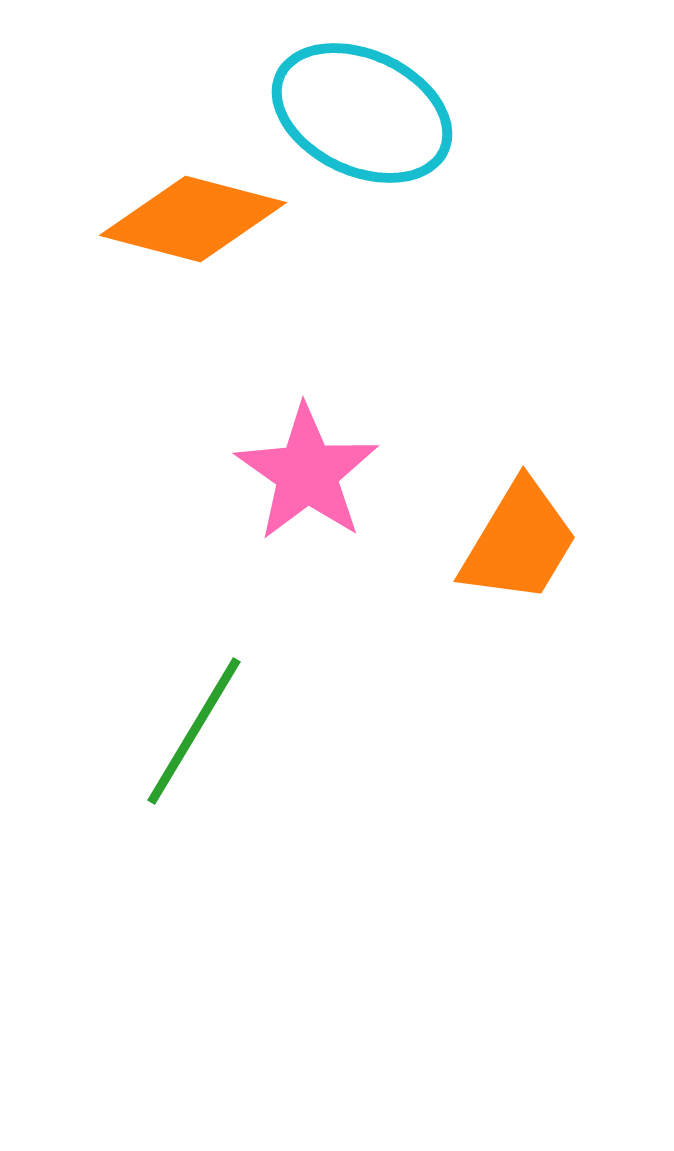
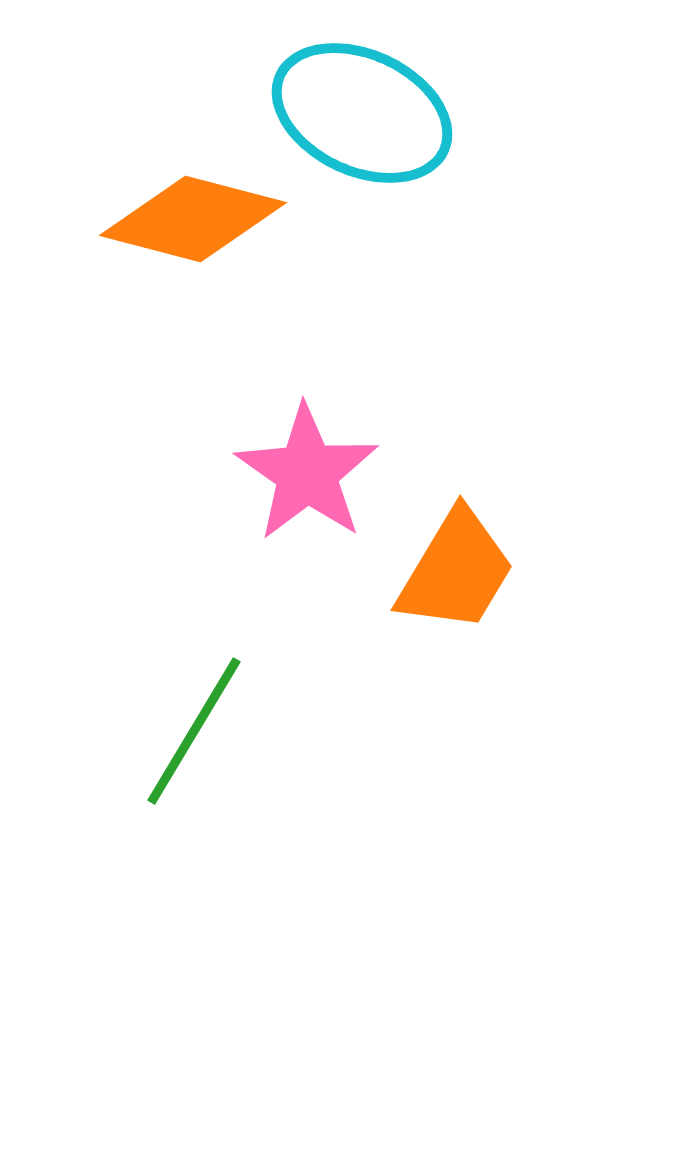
orange trapezoid: moved 63 px left, 29 px down
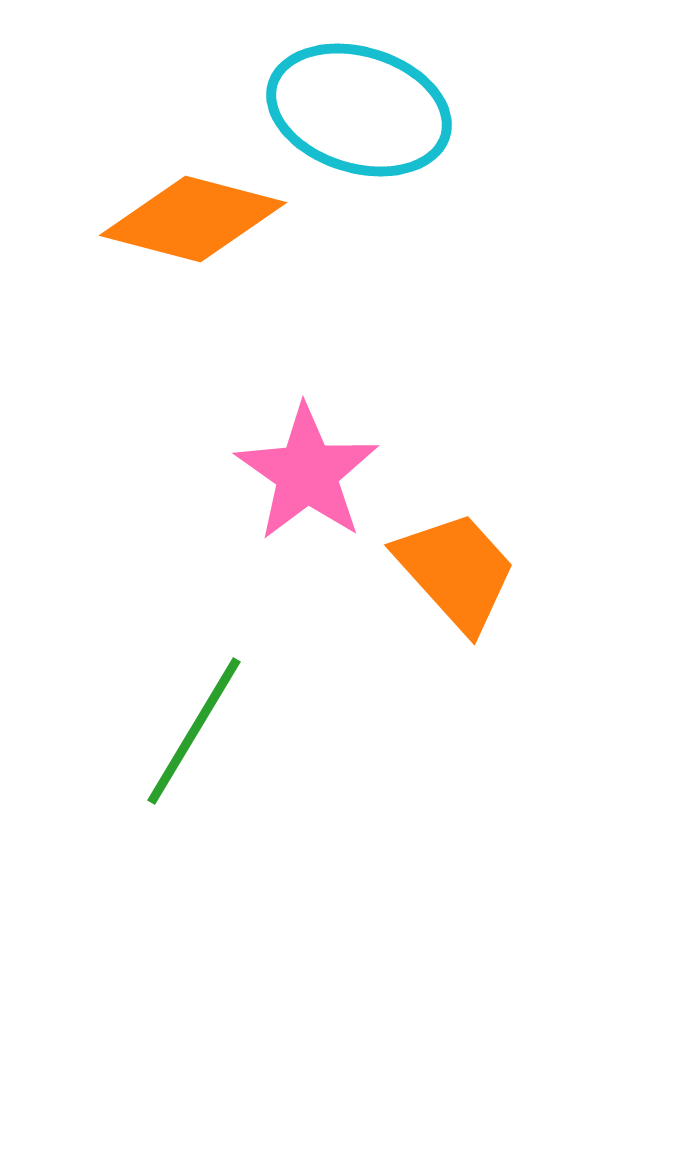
cyan ellipse: moved 3 px left, 3 px up; rotated 8 degrees counterclockwise
orange trapezoid: rotated 73 degrees counterclockwise
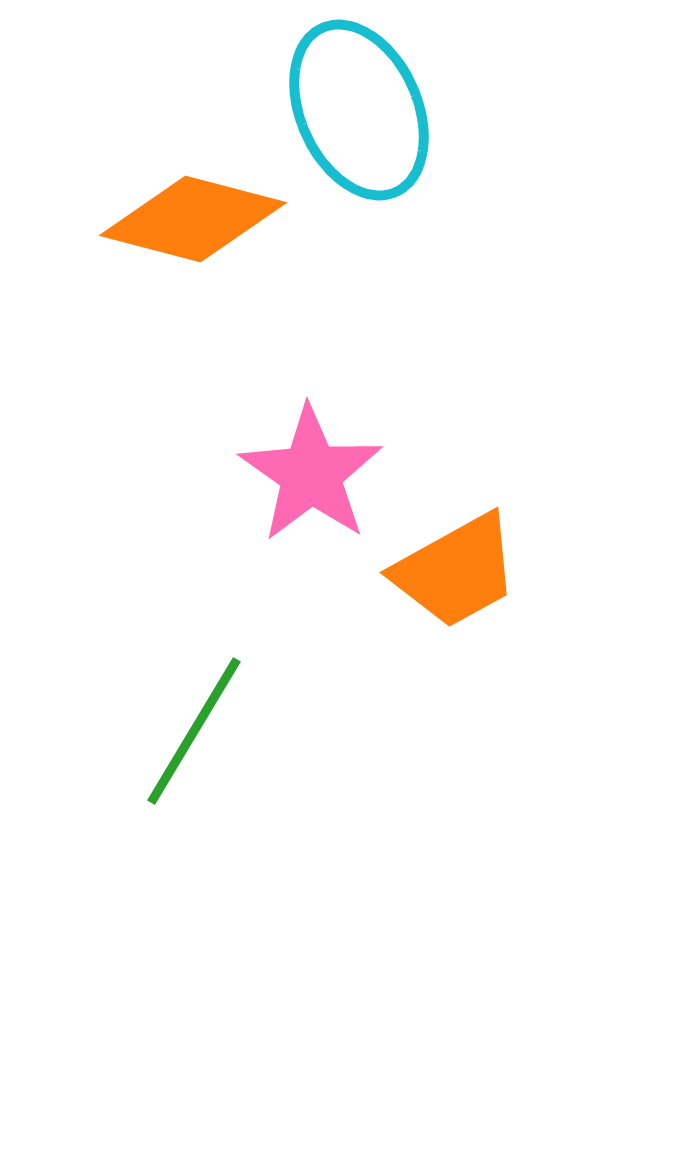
cyan ellipse: rotated 49 degrees clockwise
pink star: moved 4 px right, 1 px down
orange trapezoid: rotated 103 degrees clockwise
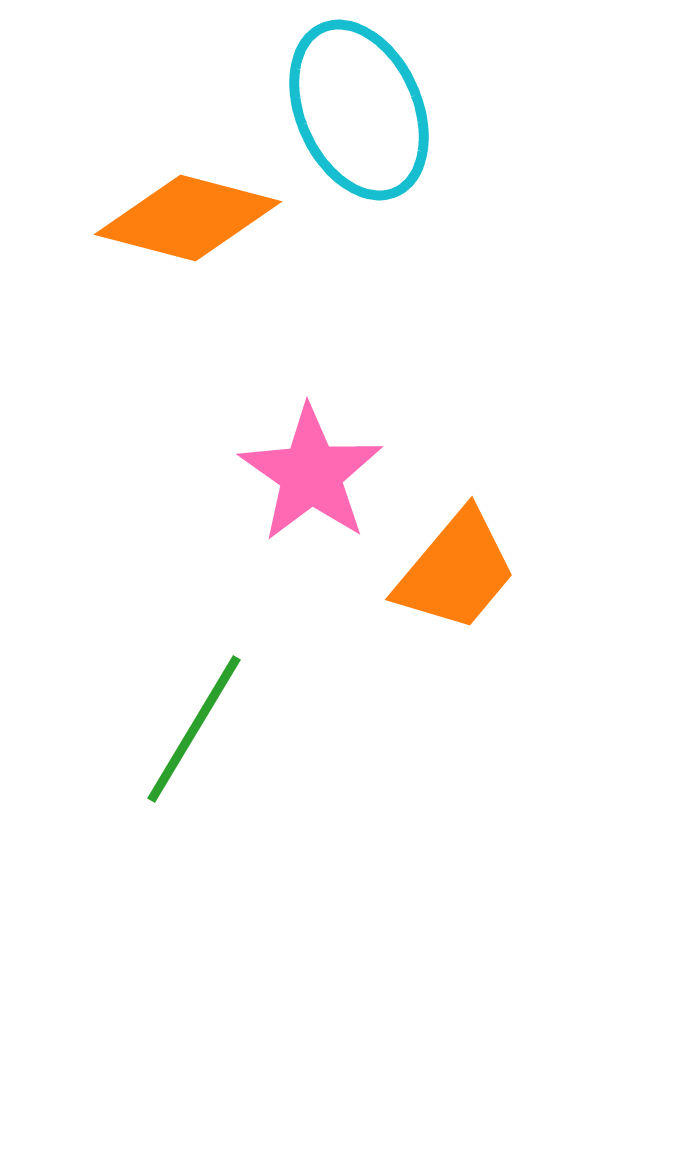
orange diamond: moved 5 px left, 1 px up
orange trapezoid: rotated 21 degrees counterclockwise
green line: moved 2 px up
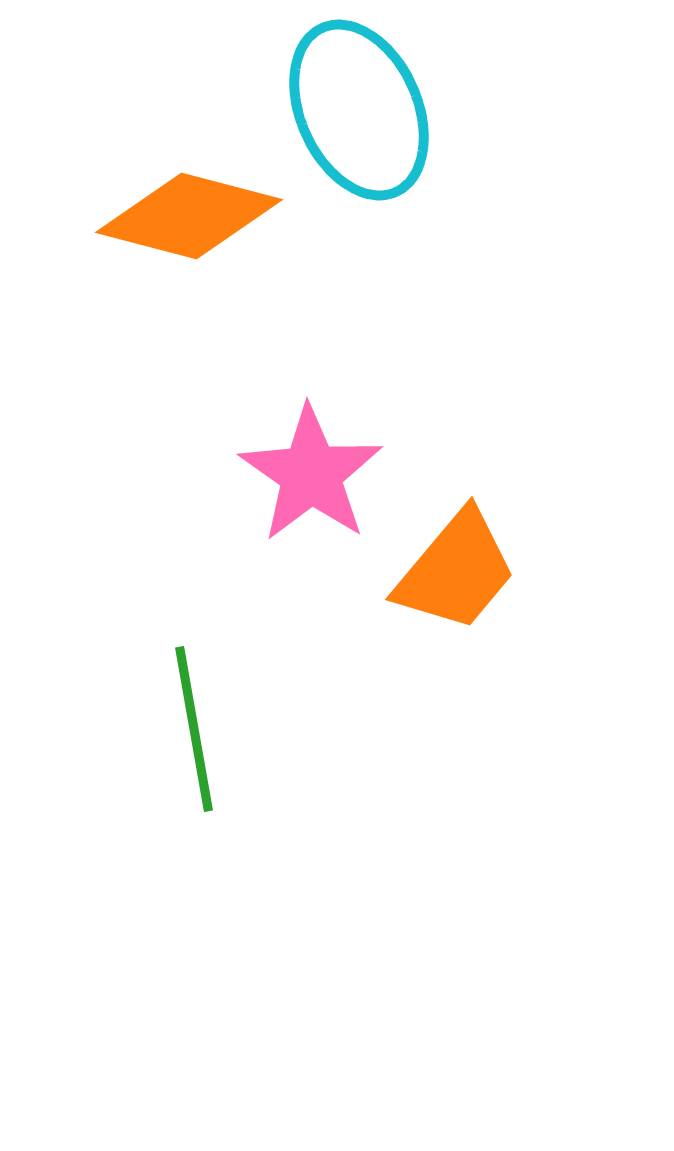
orange diamond: moved 1 px right, 2 px up
green line: rotated 41 degrees counterclockwise
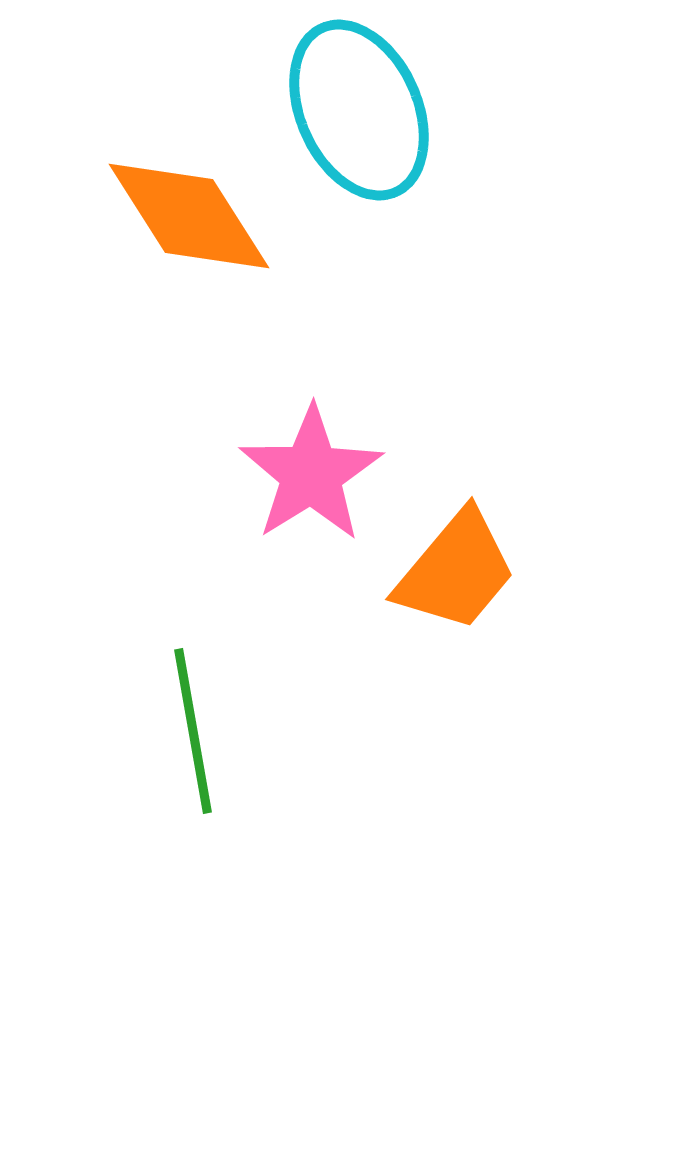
orange diamond: rotated 43 degrees clockwise
pink star: rotated 5 degrees clockwise
green line: moved 1 px left, 2 px down
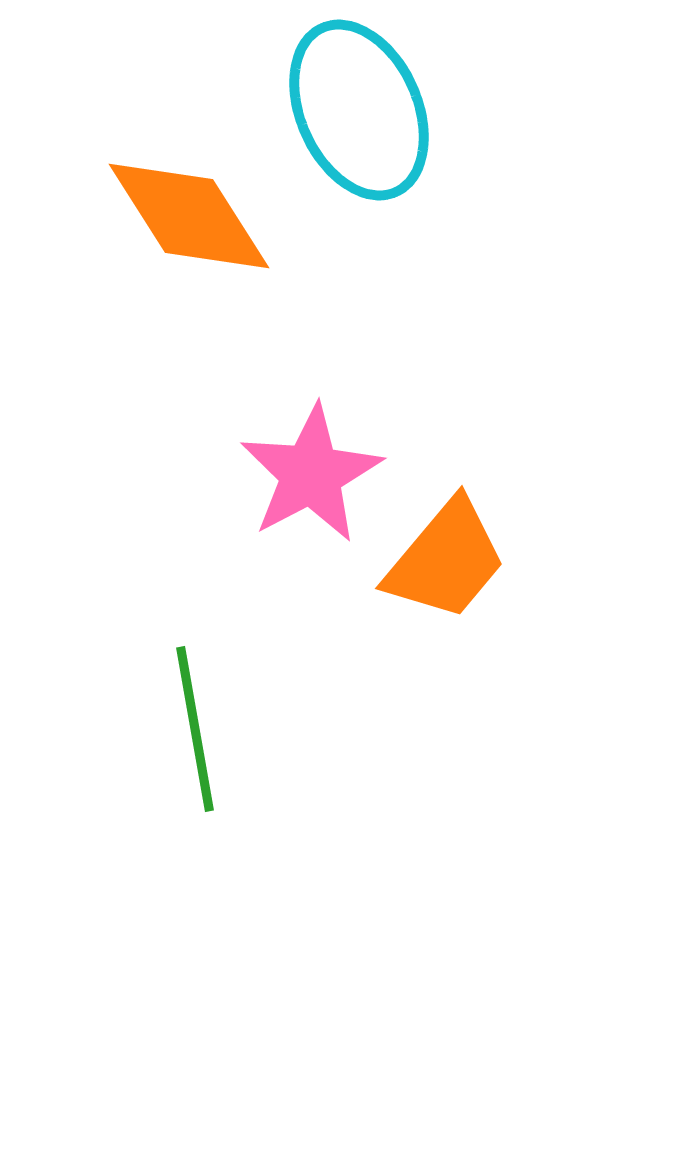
pink star: rotated 4 degrees clockwise
orange trapezoid: moved 10 px left, 11 px up
green line: moved 2 px right, 2 px up
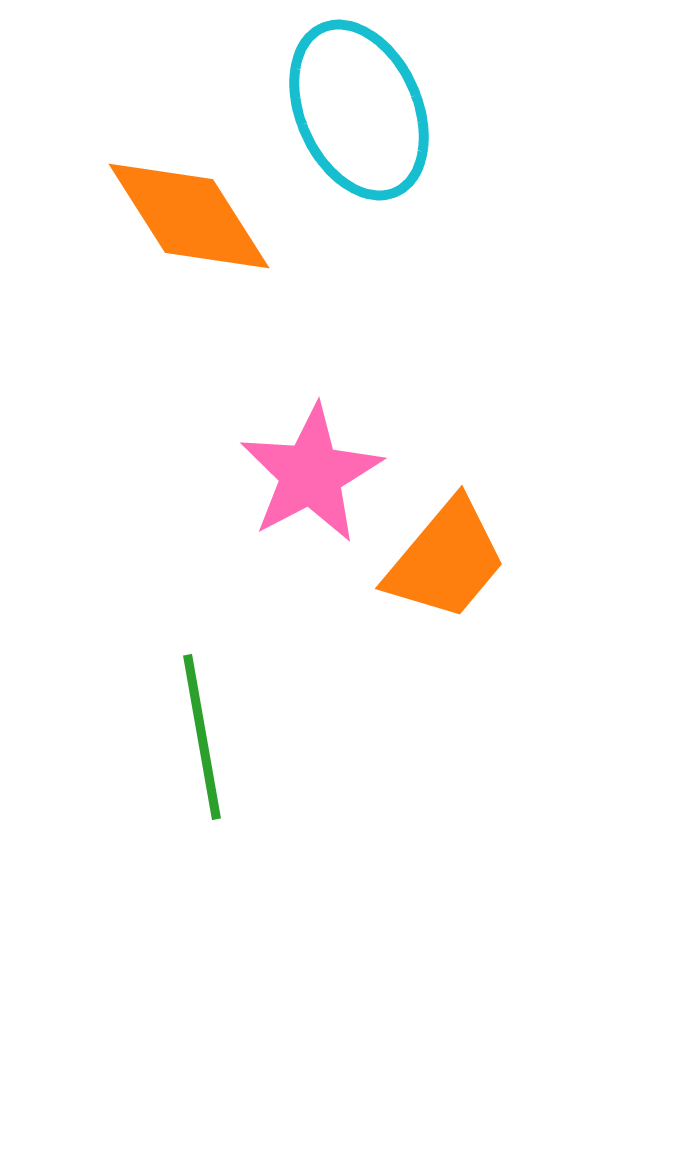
green line: moved 7 px right, 8 px down
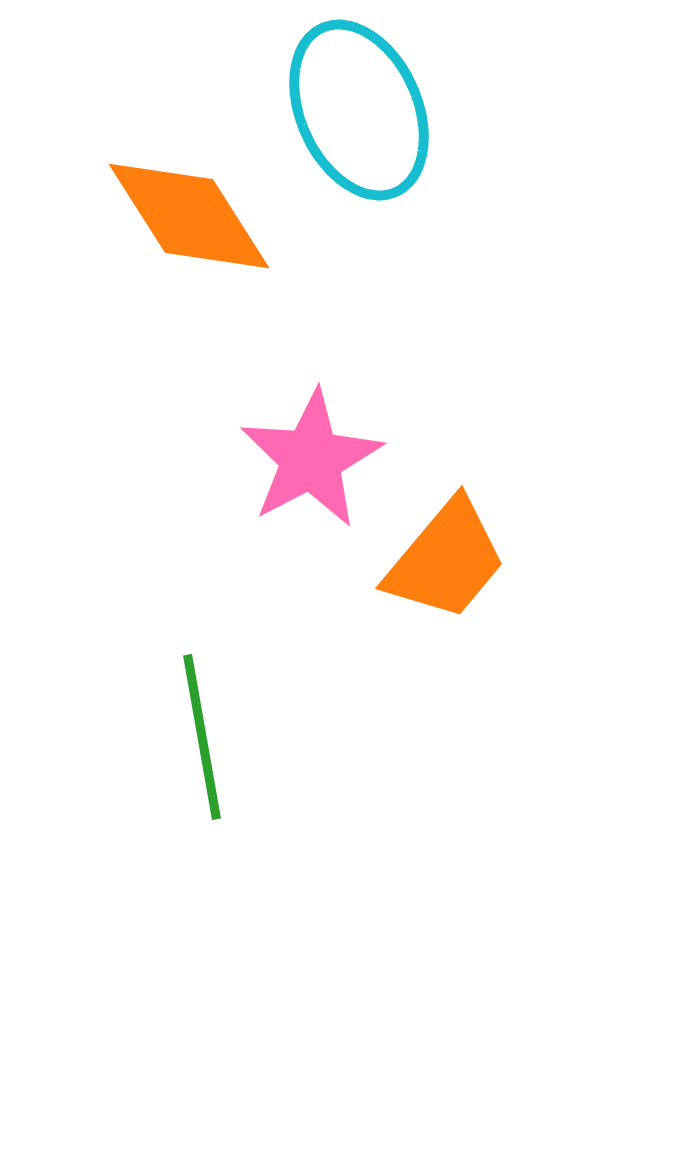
pink star: moved 15 px up
